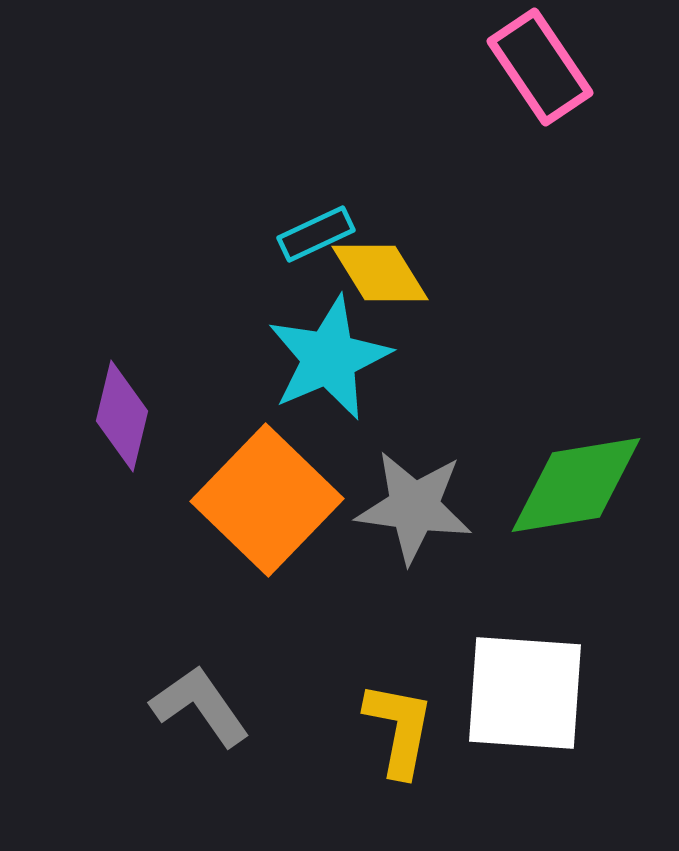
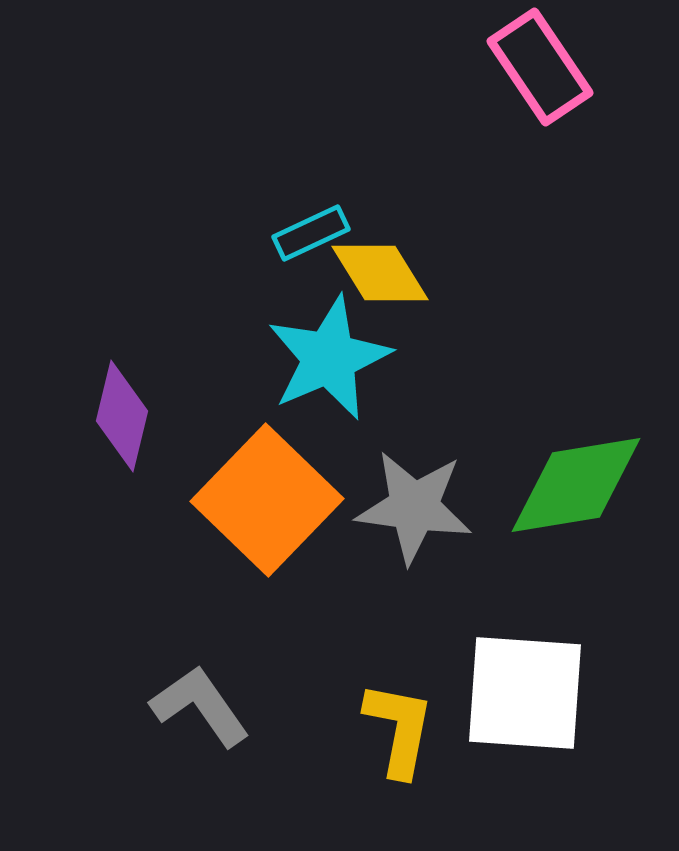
cyan rectangle: moved 5 px left, 1 px up
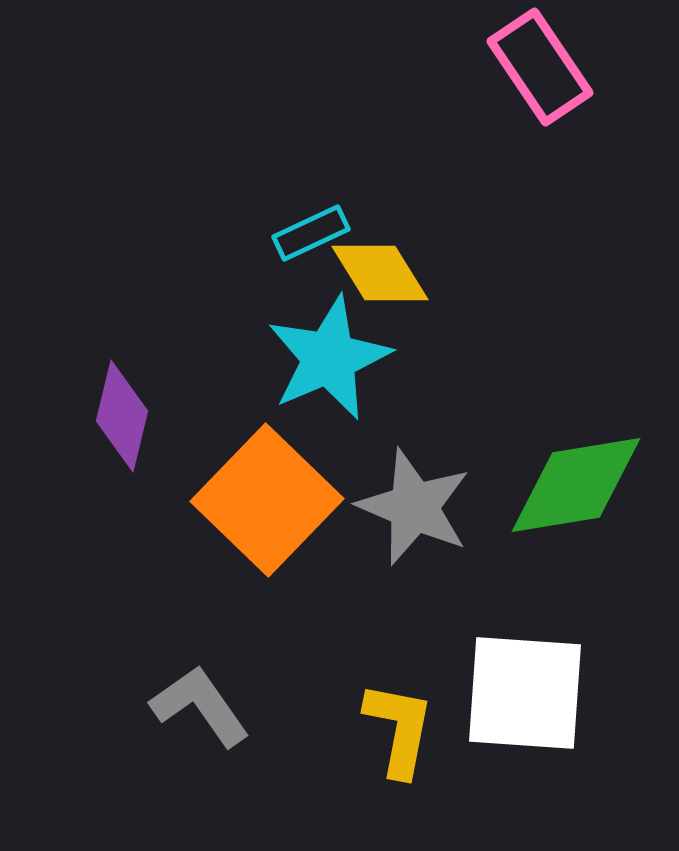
gray star: rotated 15 degrees clockwise
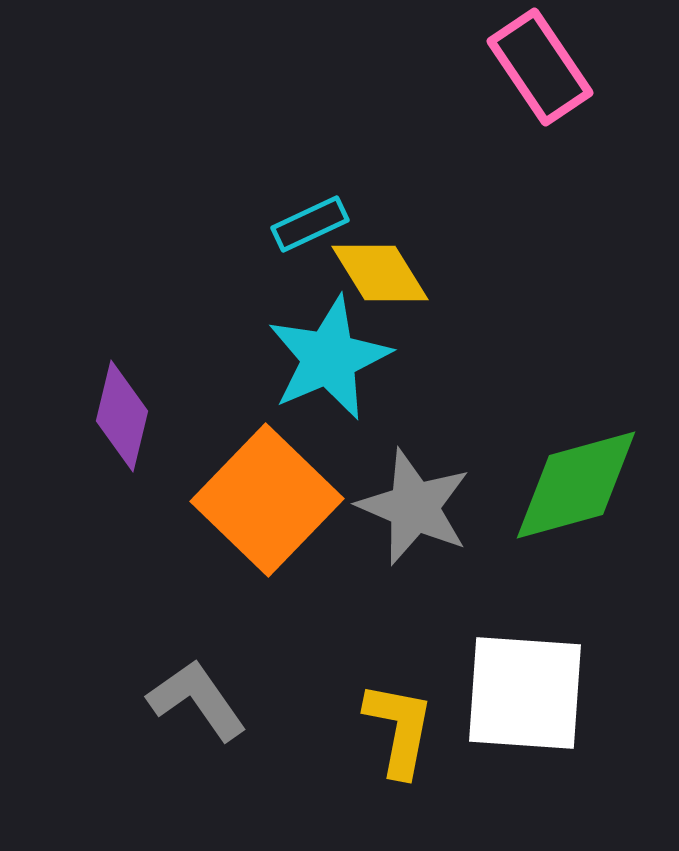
cyan rectangle: moved 1 px left, 9 px up
green diamond: rotated 6 degrees counterclockwise
gray L-shape: moved 3 px left, 6 px up
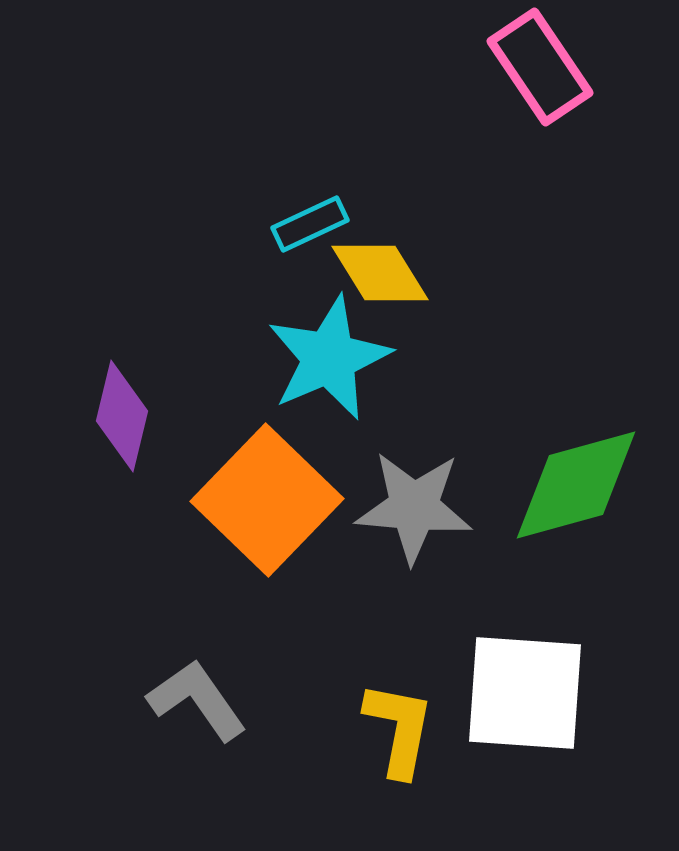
gray star: rotated 18 degrees counterclockwise
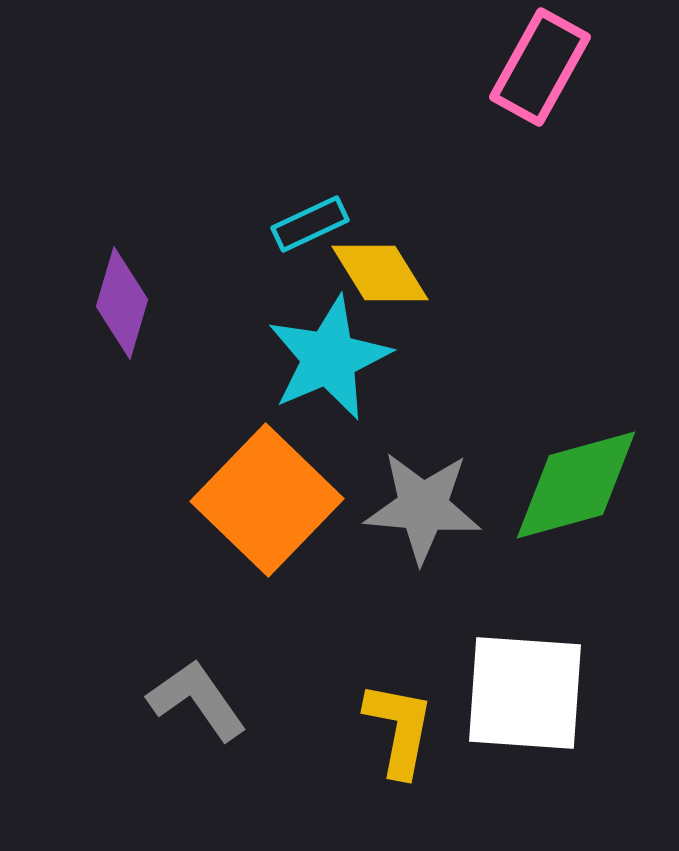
pink rectangle: rotated 63 degrees clockwise
purple diamond: moved 113 px up; rotated 3 degrees clockwise
gray star: moved 9 px right
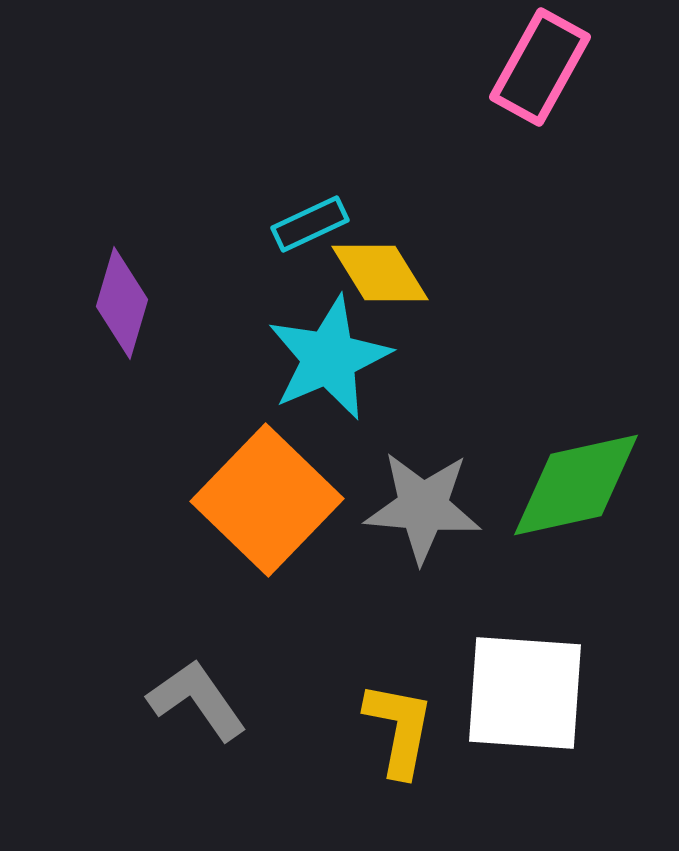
green diamond: rotated 3 degrees clockwise
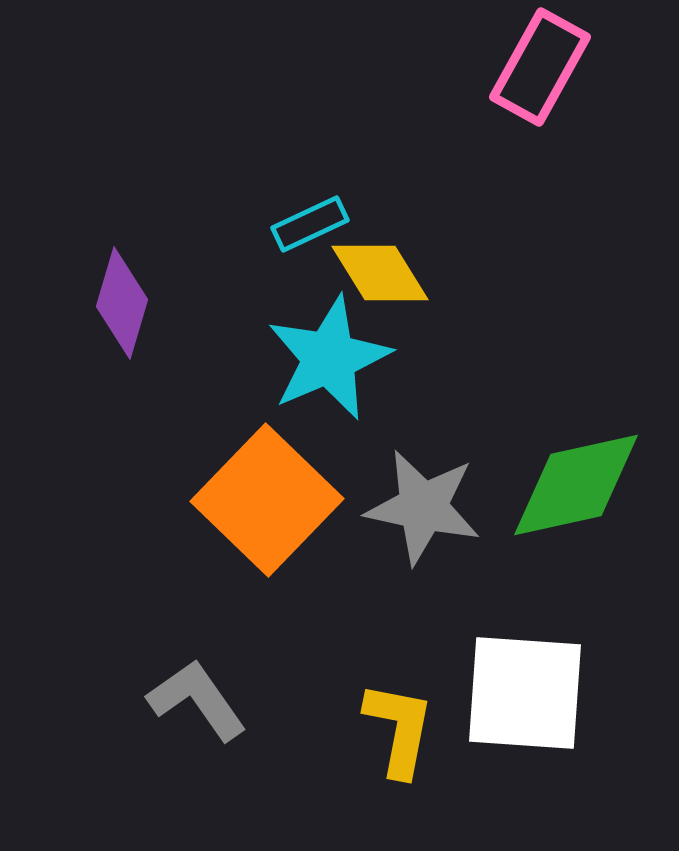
gray star: rotated 7 degrees clockwise
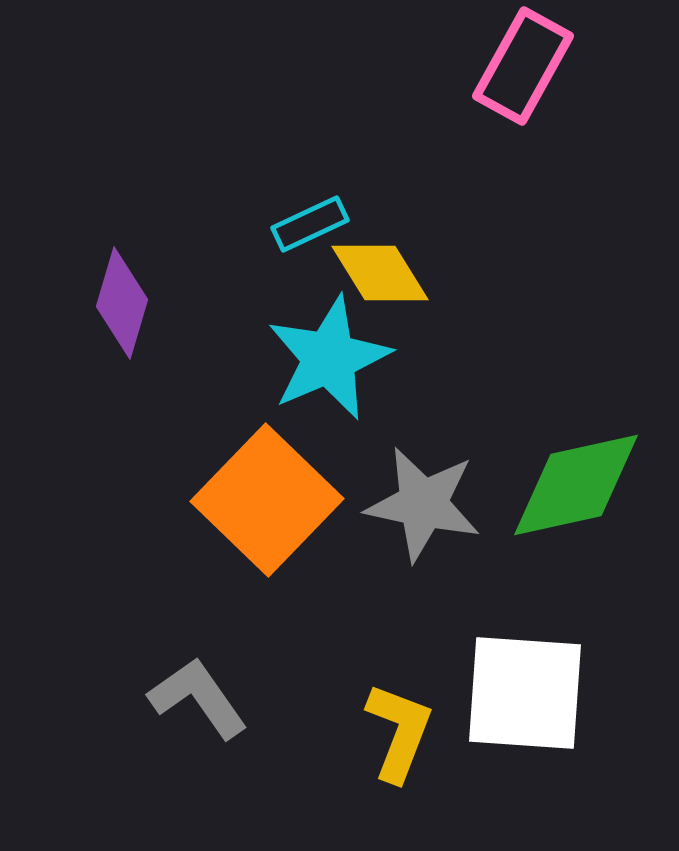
pink rectangle: moved 17 px left, 1 px up
gray star: moved 3 px up
gray L-shape: moved 1 px right, 2 px up
yellow L-shape: moved 3 px down; rotated 10 degrees clockwise
